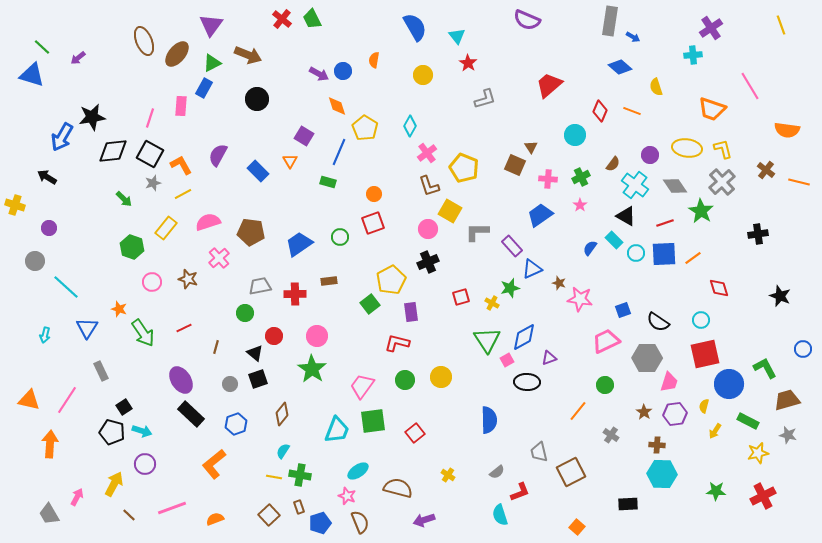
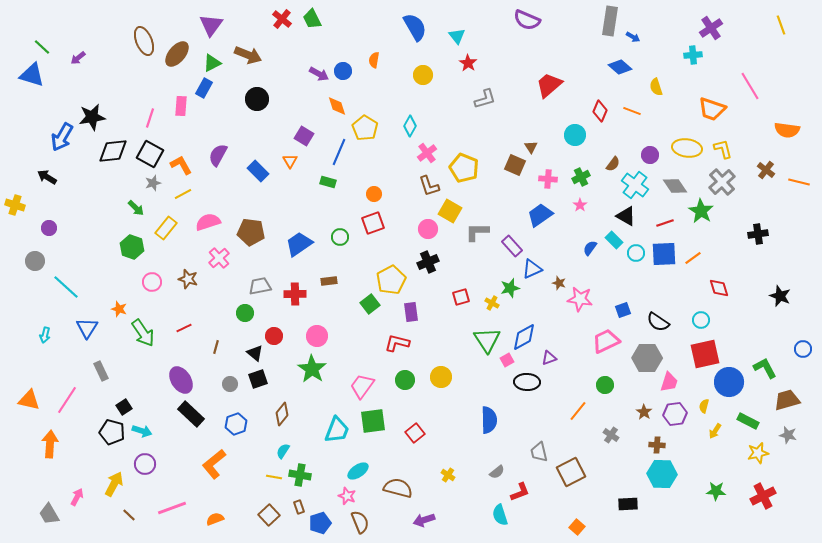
green arrow at (124, 199): moved 12 px right, 9 px down
blue circle at (729, 384): moved 2 px up
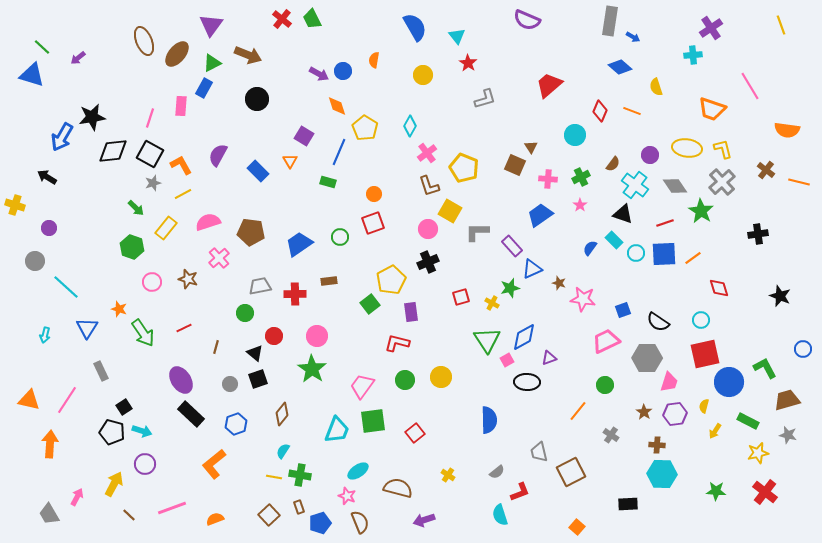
black triangle at (626, 216): moved 3 px left, 2 px up; rotated 10 degrees counterclockwise
pink star at (580, 299): moved 3 px right
red cross at (763, 496): moved 2 px right, 4 px up; rotated 25 degrees counterclockwise
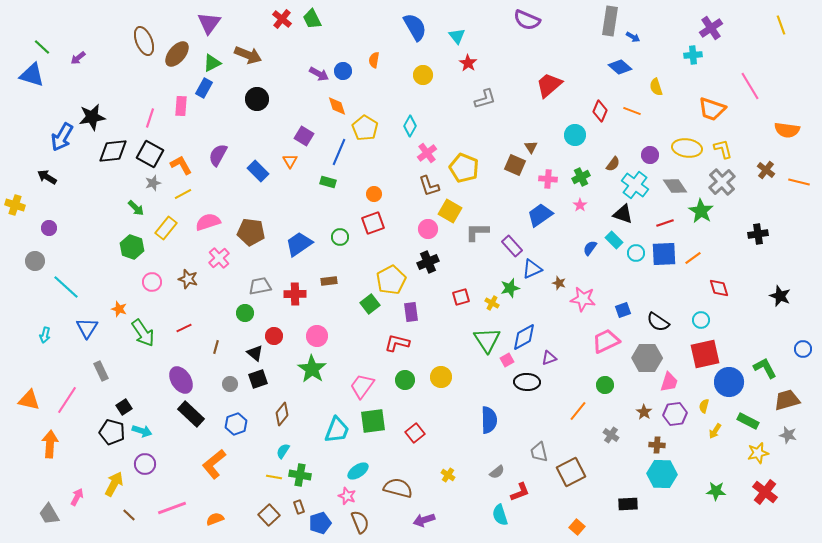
purple triangle at (211, 25): moved 2 px left, 2 px up
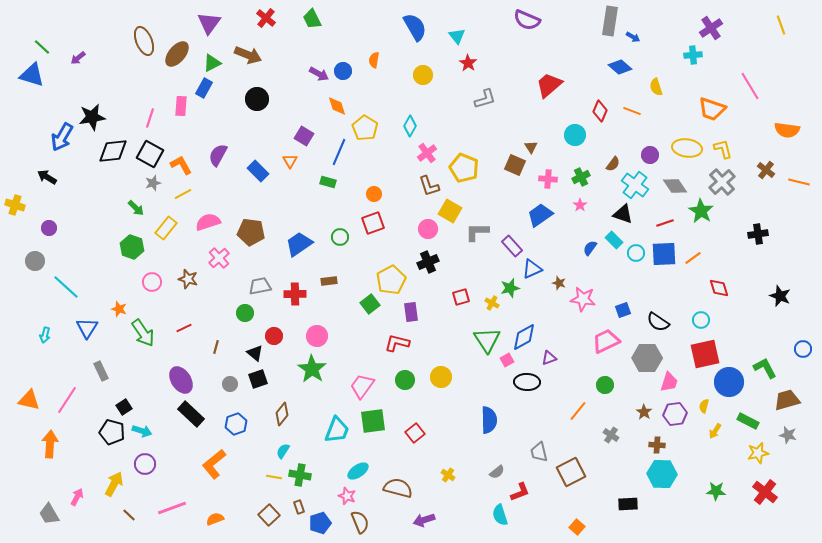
red cross at (282, 19): moved 16 px left, 1 px up
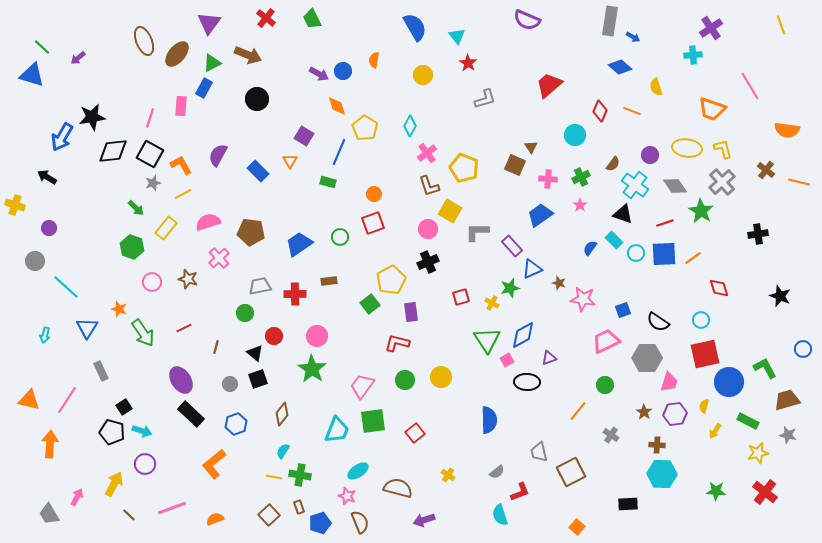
blue diamond at (524, 337): moved 1 px left, 2 px up
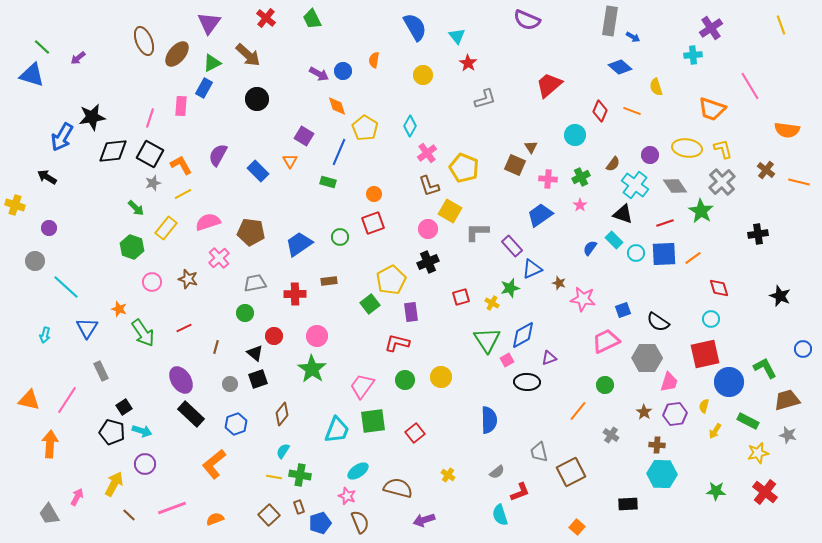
brown arrow at (248, 55): rotated 20 degrees clockwise
gray trapezoid at (260, 286): moved 5 px left, 3 px up
cyan circle at (701, 320): moved 10 px right, 1 px up
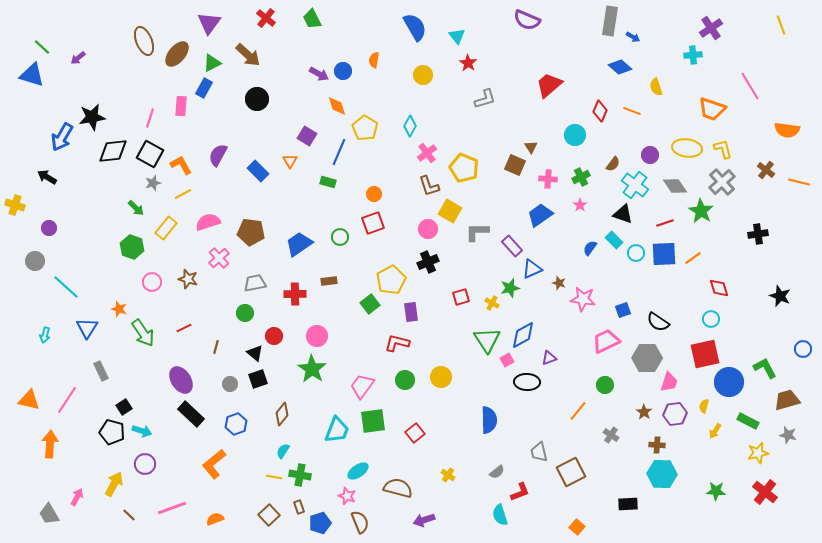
purple square at (304, 136): moved 3 px right
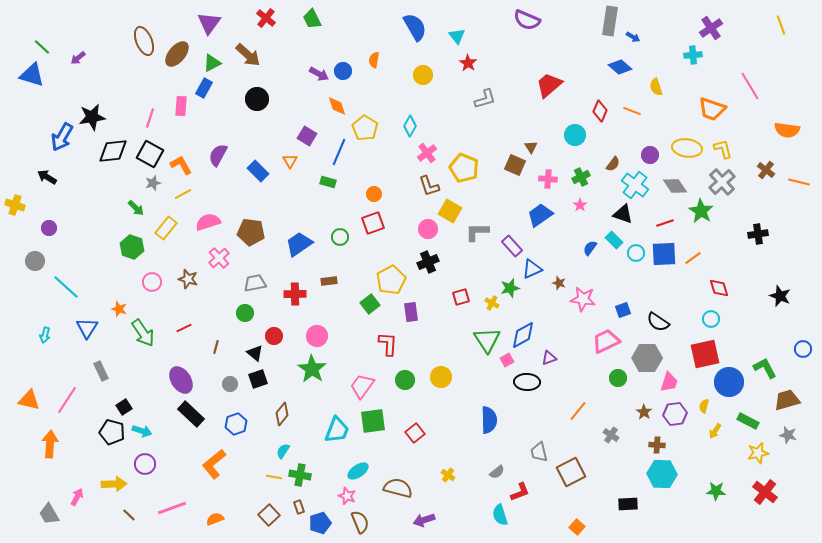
red L-shape at (397, 343): moved 9 px left, 1 px down; rotated 80 degrees clockwise
green circle at (605, 385): moved 13 px right, 7 px up
yellow arrow at (114, 484): rotated 60 degrees clockwise
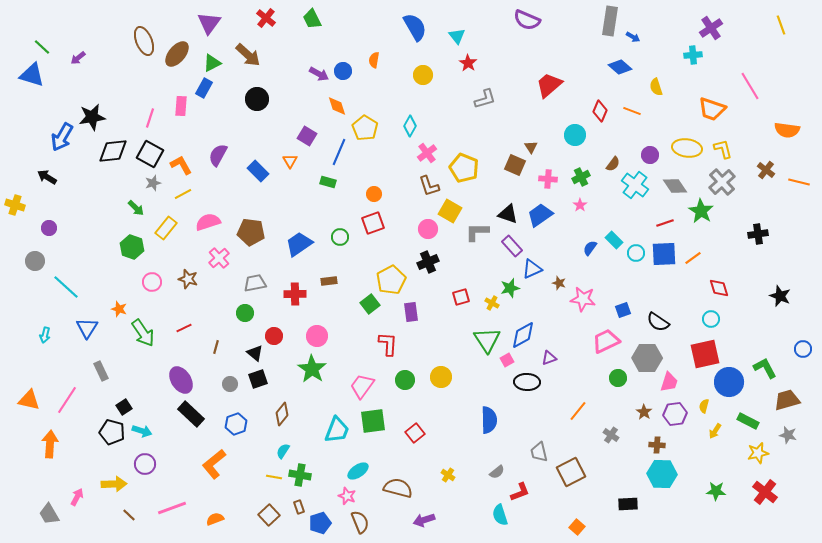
black triangle at (623, 214): moved 115 px left
